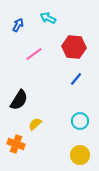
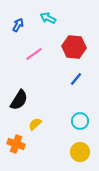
yellow circle: moved 3 px up
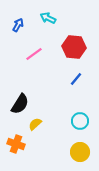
black semicircle: moved 1 px right, 4 px down
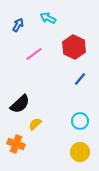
red hexagon: rotated 20 degrees clockwise
blue line: moved 4 px right
black semicircle: rotated 15 degrees clockwise
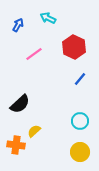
yellow semicircle: moved 1 px left, 7 px down
orange cross: moved 1 px down; rotated 12 degrees counterclockwise
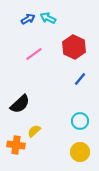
blue arrow: moved 10 px right, 6 px up; rotated 32 degrees clockwise
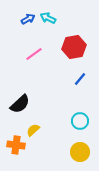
red hexagon: rotated 25 degrees clockwise
yellow semicircle: moved 1 px left, 1 px up
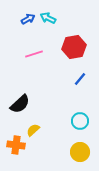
pink line: rotated 18 degrees clockwise
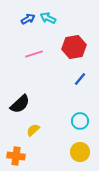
orange cross: moved 11 px down
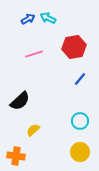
black semicircle: moved 3 px up
